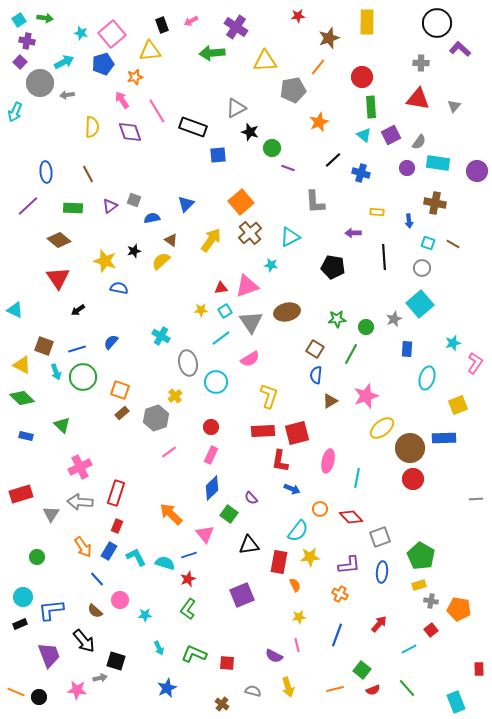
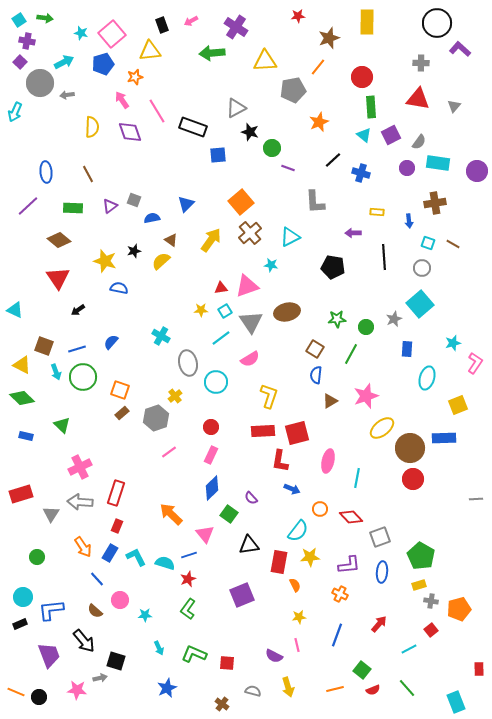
brown cross at (435, 203): rotated 20 degrees counterclockwise
blue rectangle at (109, 551): moved 1 px right, 2 px down
orange pentagon at (459, 609): rotated 25 degrees counterclockwise
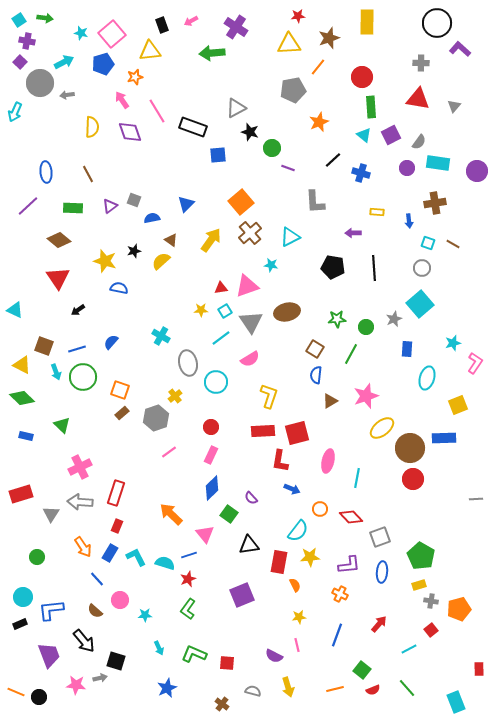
yellow triangle at (265, 61): moved 24 px right, 17 px up
black line at (384, 257): moved 10 px left, 11 px down
pink star at (77, 690): moved 1 px left, 5 px up
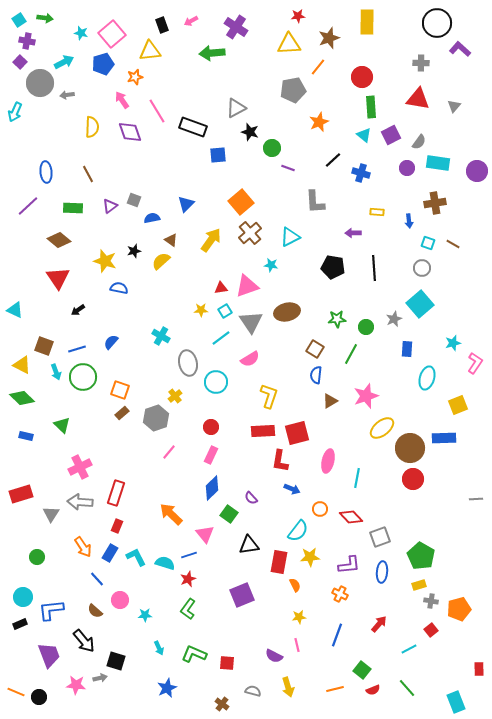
pink line at (169, 452): rotated 14 degrees counterclockwise
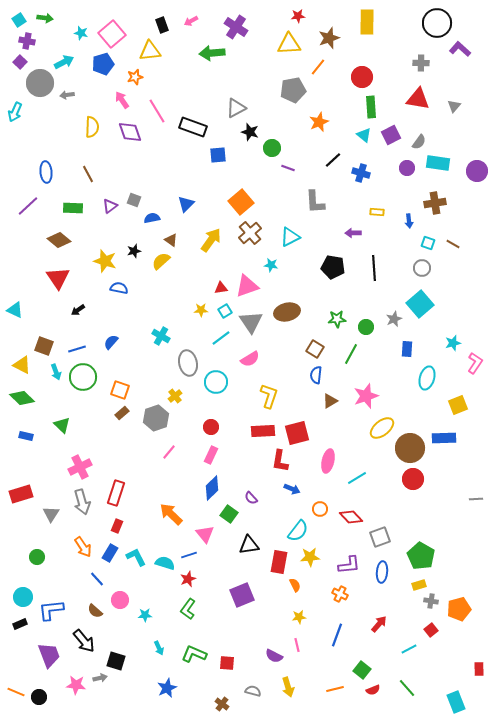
cyan line at (357, 478): rotated 48 degrees clockwise
gray arrow at (80, 502): moved 2 px right; rotated 110 degrees counterclockwise
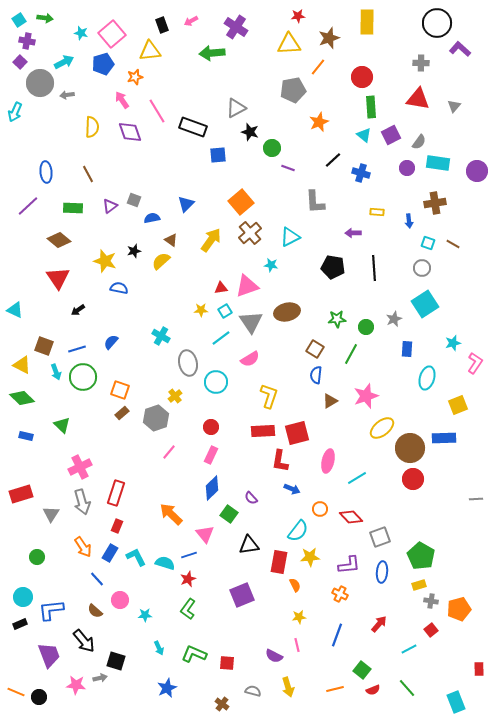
cyan square at (420, 304): moved 5 px right; rotated 8 degrees clockwise
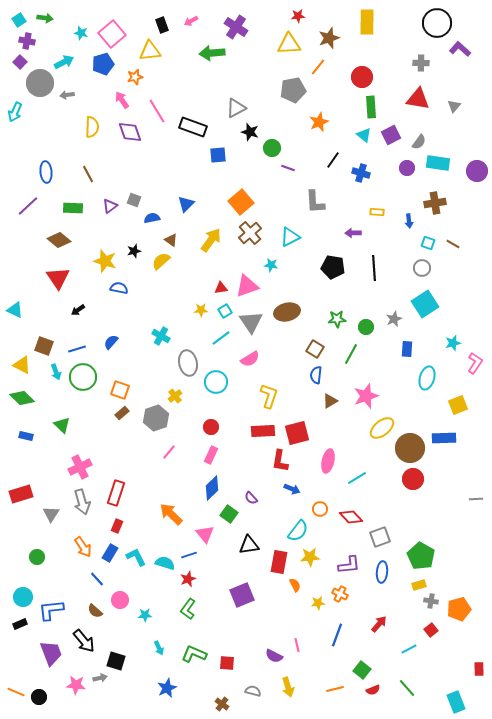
black line at (333, 160): rotated 12 degrees counterclockwise
yellow star at (299, 617): moved 19 px right, 14 px up
purple trapezoid at (49, 655): moved 2 px right, 2 px up
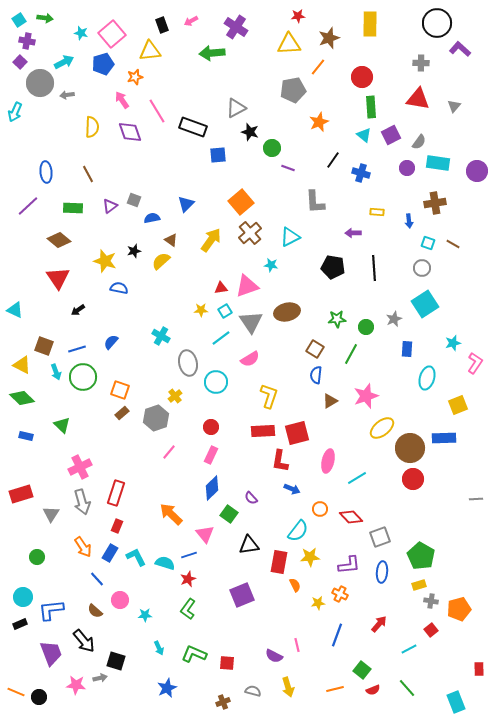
yellow rectangle at (367, 22): moved 3 px right, 2 px down
brown cross at (222, 704): moved 1 px right, 2 px up; rotated 32 degrees clockwise
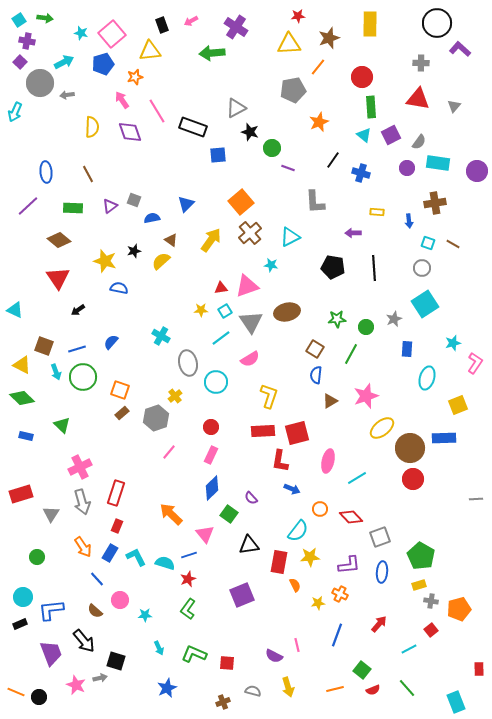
pink star at (76, 685): rotated 18 degrees clockwise
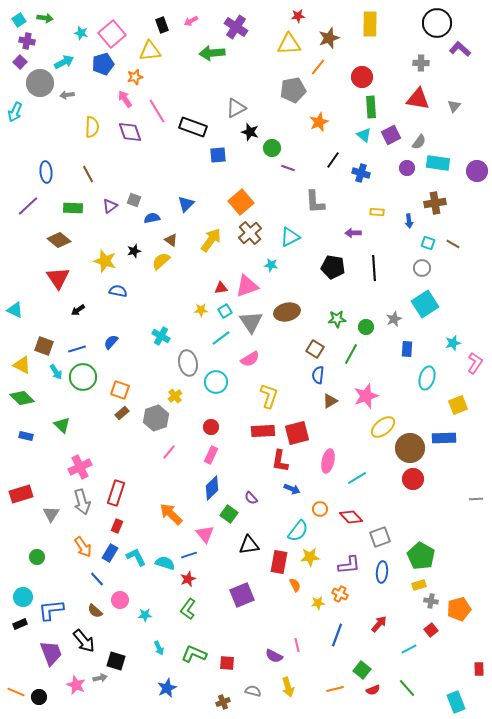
pink arrow at (122, 100): moved 3 px right, 1 px up
blue semicircle at (119, 288): moved 1 px left, 3 px down
cyan arrow at (56, 372): rotated 14 degrees counterclockwise
blue semicircle at (316, 375): moved 2 px right
yellow ellipse at (382, 428): moved 1 px right, 1 px up
